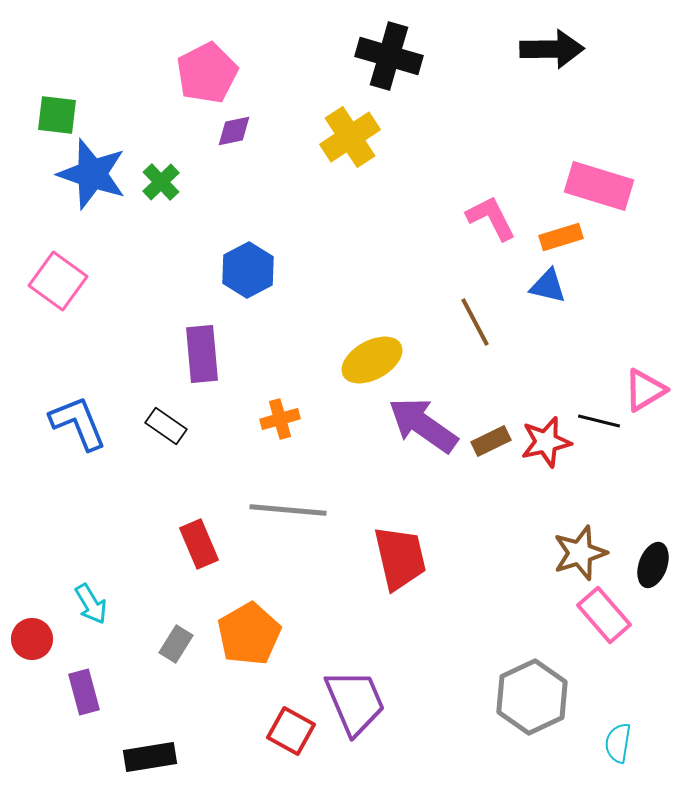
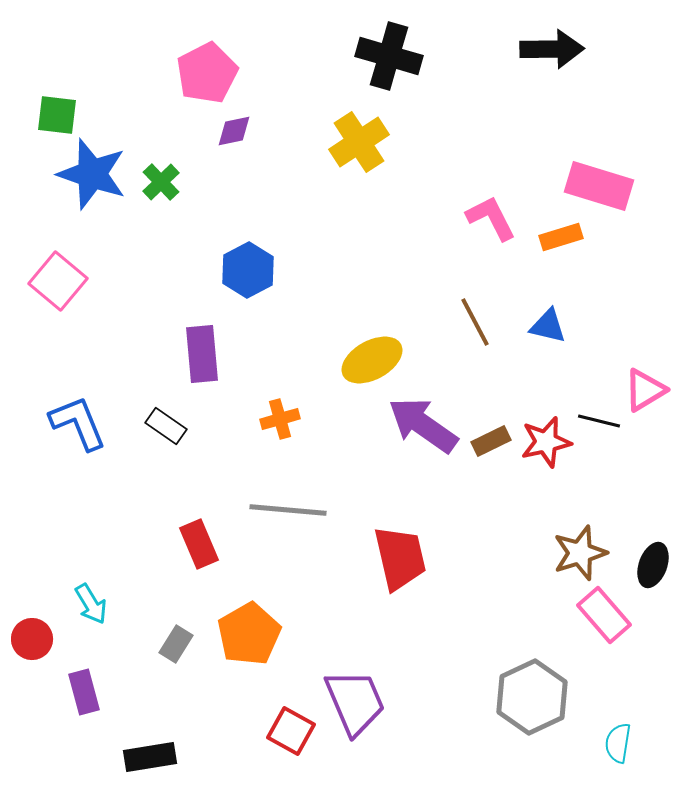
yellow cross at (350, 137): moved 9 px right, 5 px down
pink square at (58, 281): rotated 4 degrees clockwise
blue triangle at (548, 286): moved 40 px down
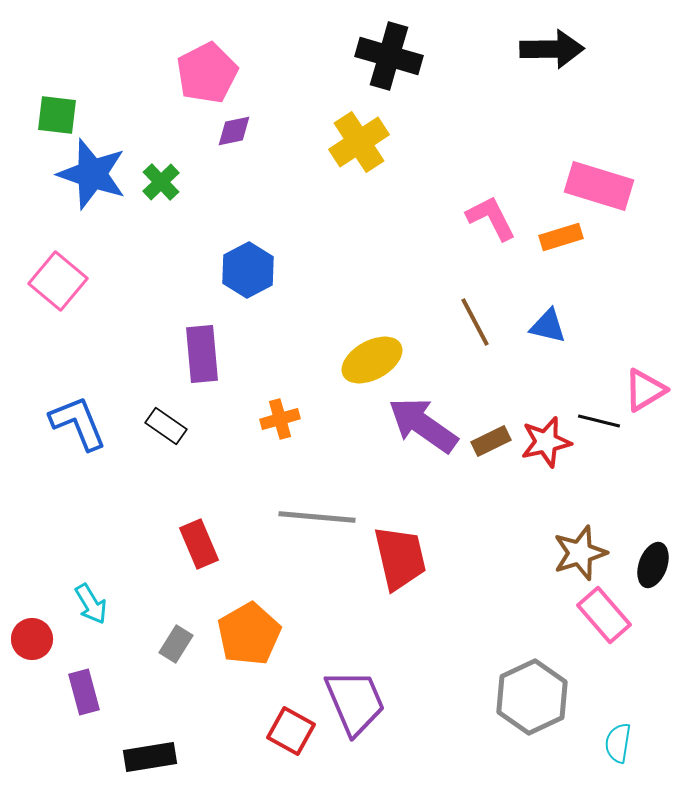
gray line at (288, 510): moved 29 px right, 7 px down
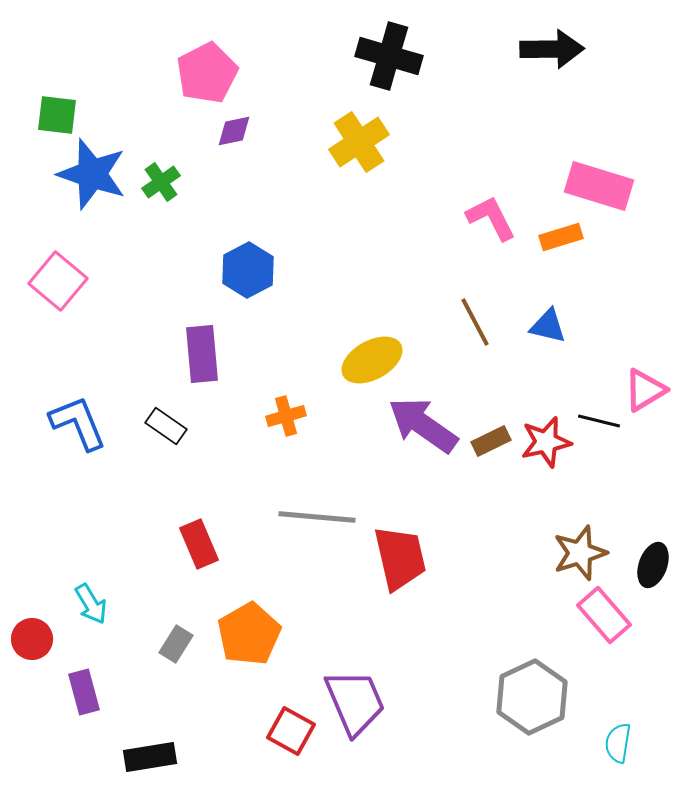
green cross at (161, 182): rotated 9 degrees clockwise
orange cross at (280, 419): moved 6 px right, 3 px up
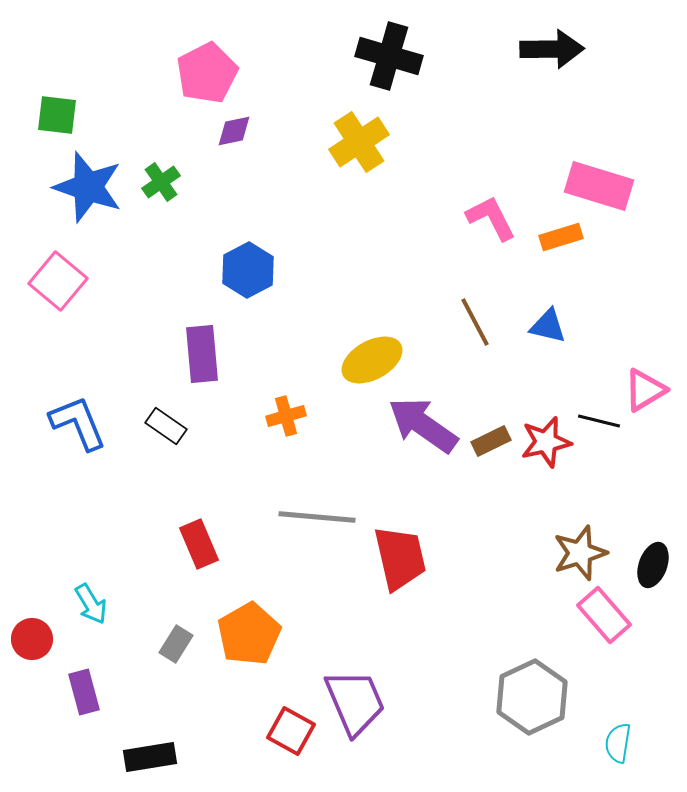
blue star at (92, 174): moved 4 px left, 13 px down
